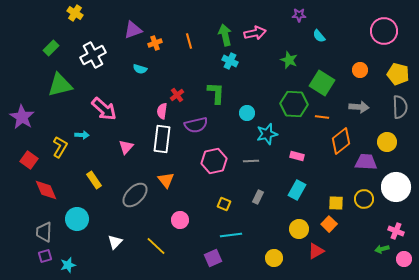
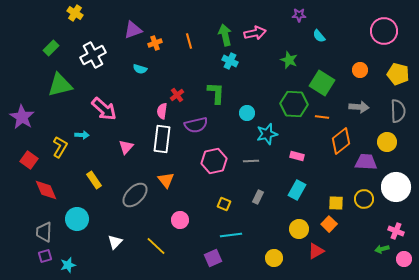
gray semicircle at (400, 107): moved 2 px left, 4 px down
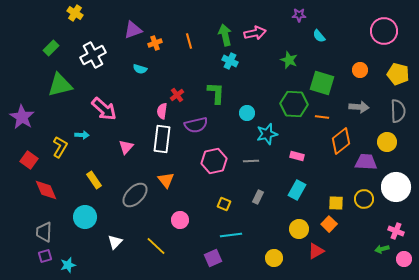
green square at (322, 83): rotated 15 degrees counterclockwise
cyan circle at (77, 219): moved 8 px right, 2 px up
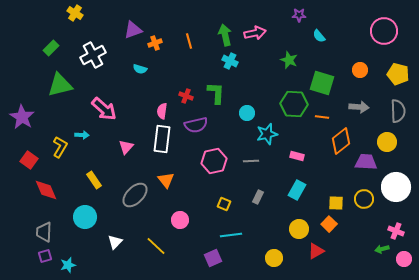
red cross at (177, 95): moved 9 px right, 1 px down; rotated 32 degrees counterclockwise
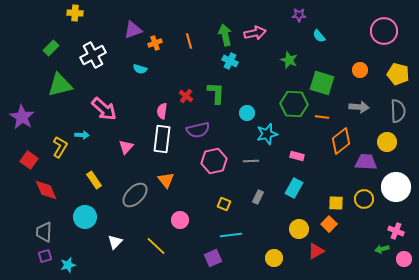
yellow cross at (75, 13): rotated 28 degrees counterclockwise
red cross at (186, 96): rotated 16 degrees clockwise
purple semicircle at (196, 125): moved 2 px right, 5 px down
cyan rectangle at (297, 190): moved 3 px left, 2 px up
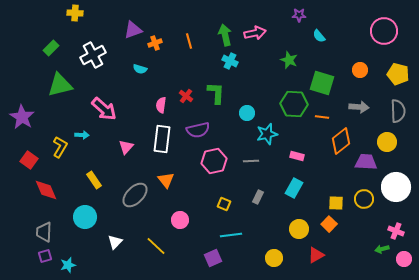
pink semicircle at (162, 111): moved 1 px left, 6 px up
red triangle at (316, 251): moved 4 px down
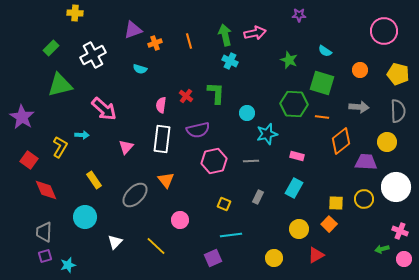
cyan semicircle at (319, 36): moved 6 px right, 15 px down; rotated 16 degrees counterclockwise
pink cross at (396, 231): moved 4 px right
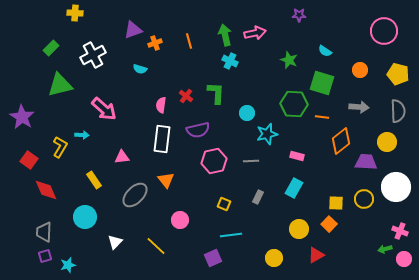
pink triangle at (126, 147): moved 4 px left, 10 px down; rotated 42 degrees clockwise
green arrow at (382, 249): moved 3 px right
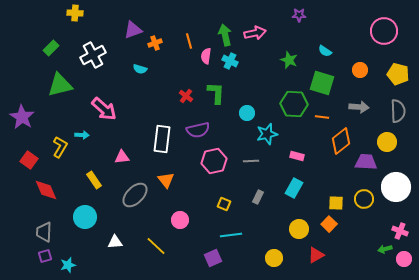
pink semicircle at (161, 105): moved 45 px right, 49 px up
white triangle at (115, 242): rotated 42 degrees clockwise
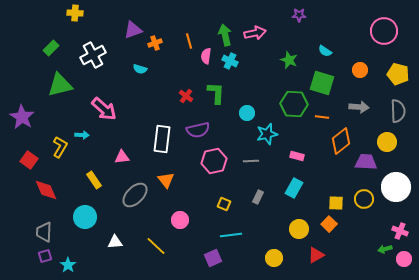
cyan star at (68, 265): rotated 21 degrees counterclockwise
